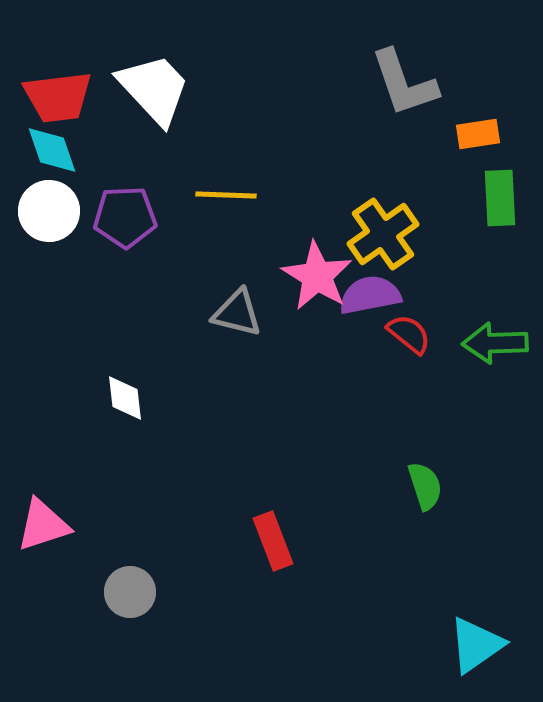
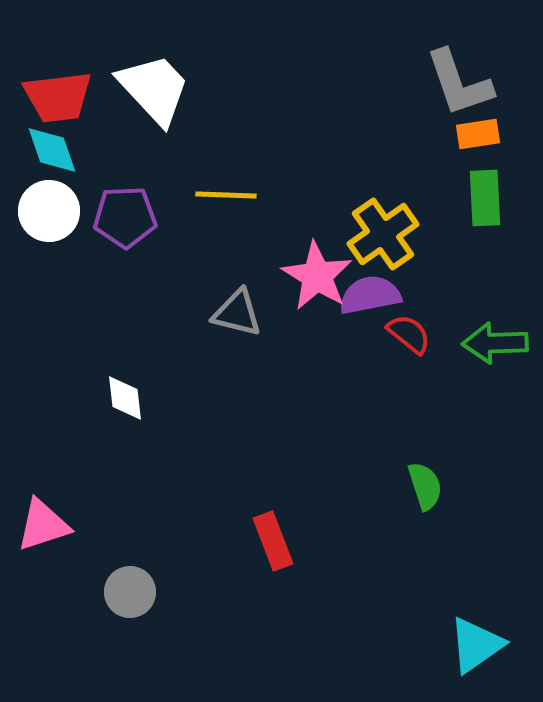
gray L-shape: moved 55 px right
green rectangle: moved 15 px left
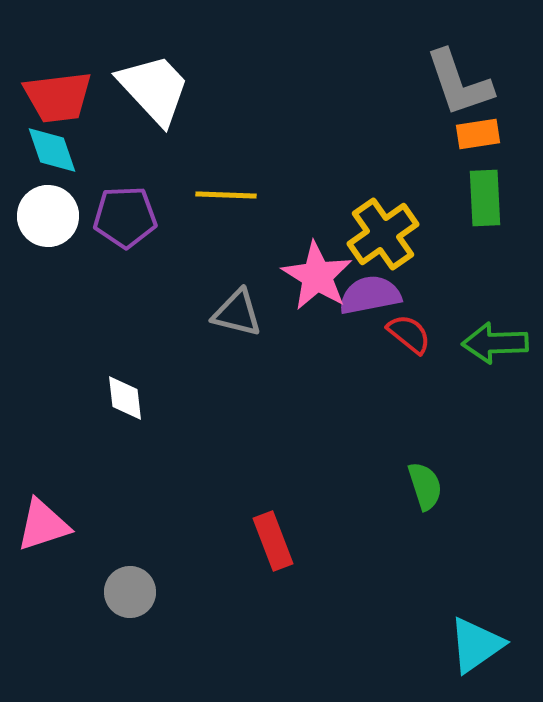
white circle: moved 1 px left, 5 px down
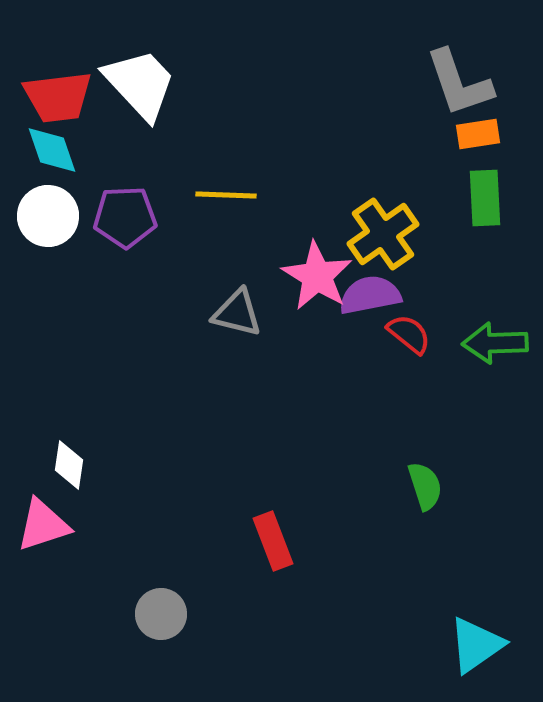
white trapezoid: moved 14 px left, 5 px up
white diamond: moved 56 px left, 67 px down; rotated 15 degrees clockwise
gray circle: moved 31 px right, 22 px down
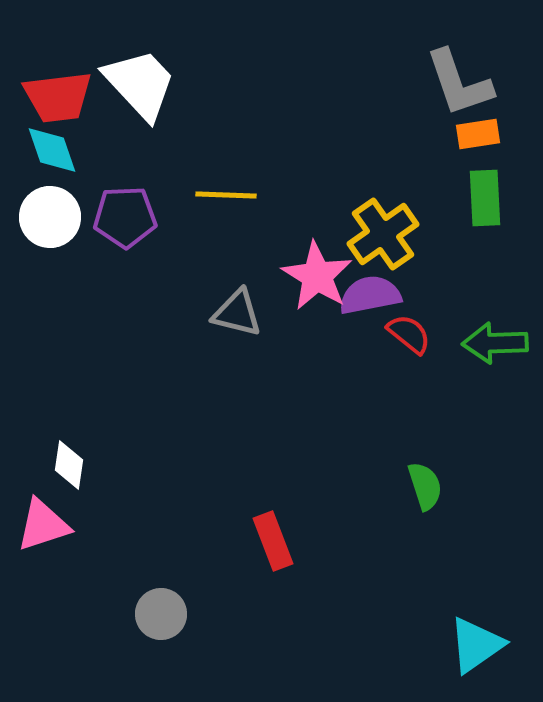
white circle: moved 2 px right, 1 px down
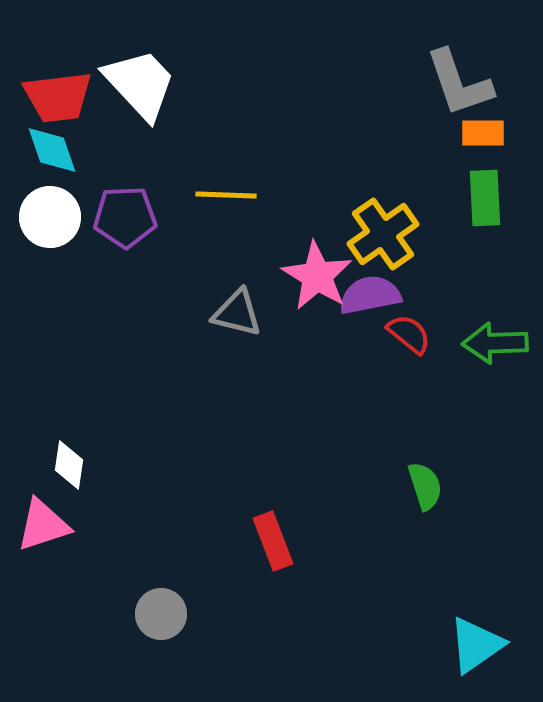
orange rectangle: moved 5 px right, 1 px up; rotated 9 degrees clockwise
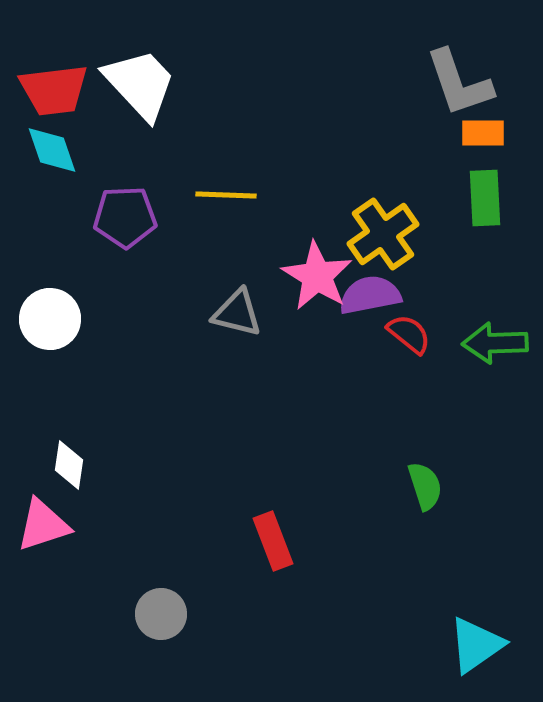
red trapezoid: moved 4 px left, 7 px up
white circle: moved 102 px down
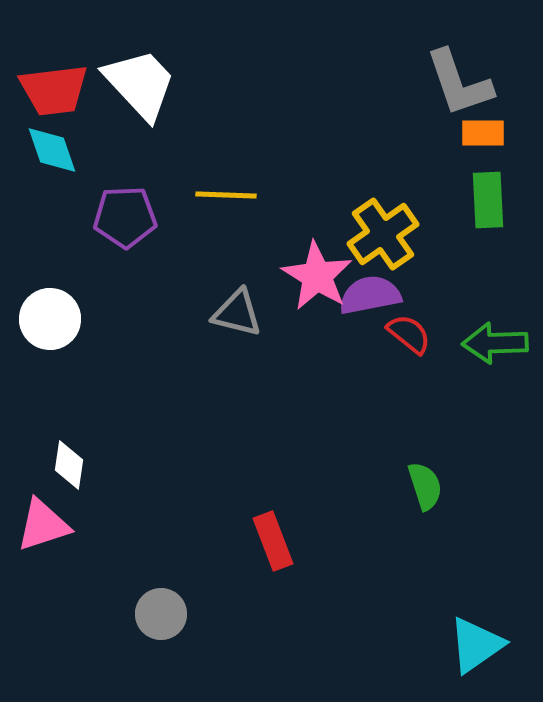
green rectangle: moved 3 px right, 2 px down
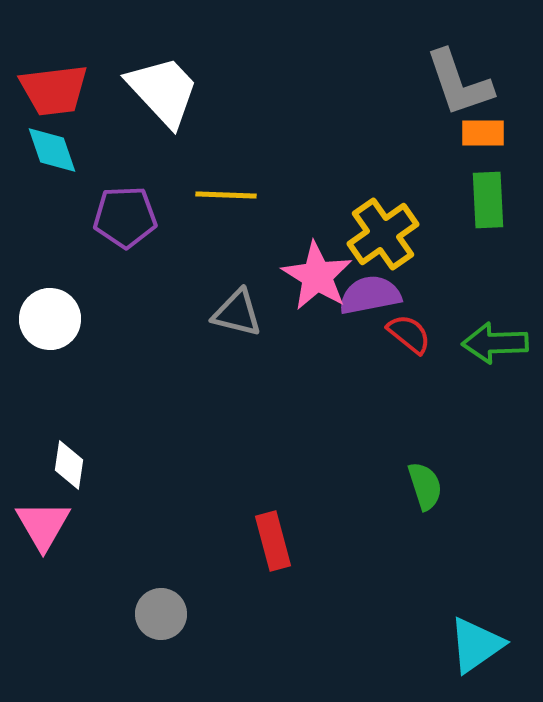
white trapezoid: moved 23 px right, 7 px down
pink triangle: rotated 42 degrees counterclockwise
red rectangle: rotated 6 degrees clockwise
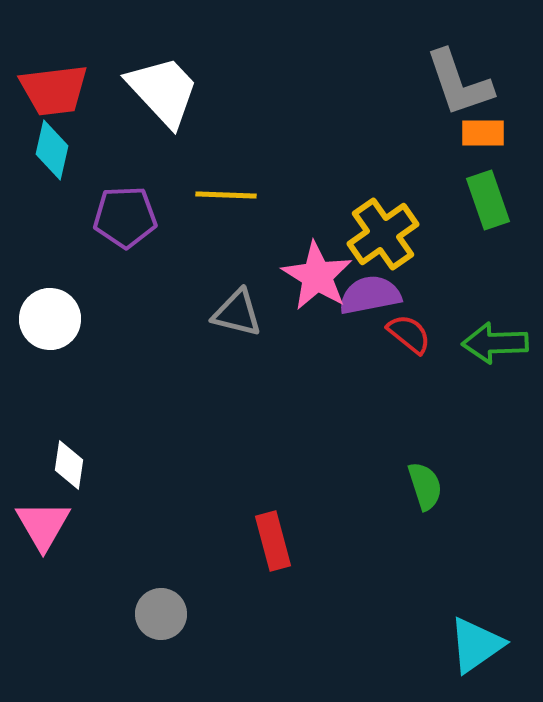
cyan diamond: rotated 32 degrees clockwise
green rectangle: rotated 16 degrees counterclockwise
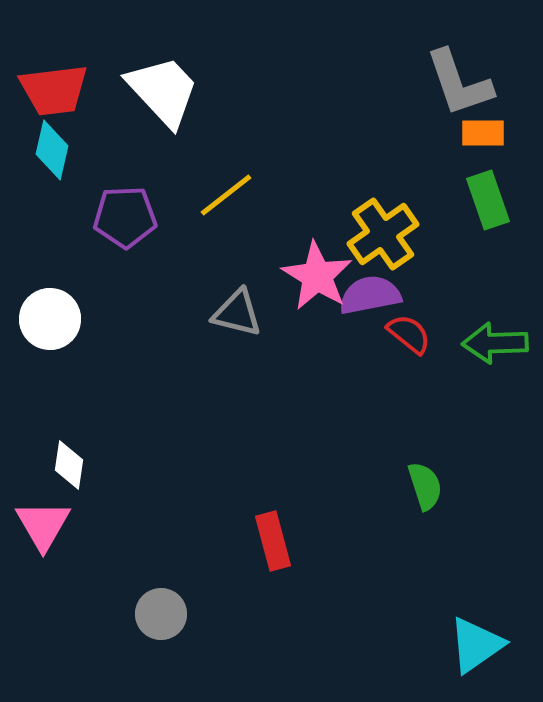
yellow line: rotated 40 degrees counterclockwise
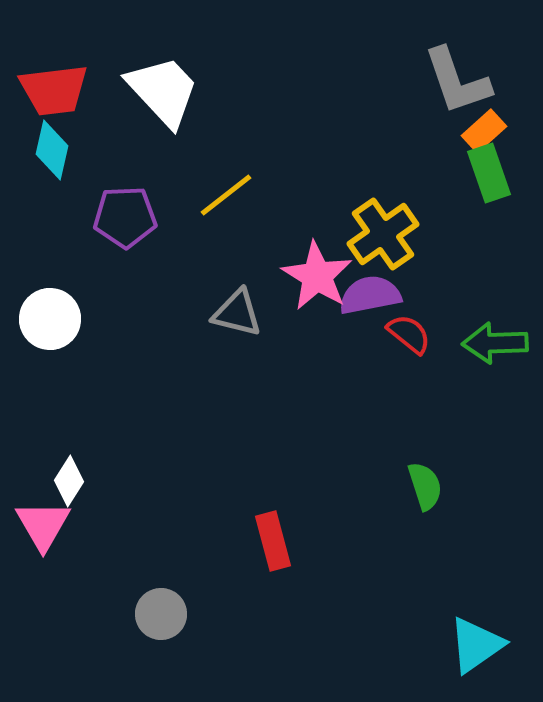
gray L-shape: moved 2 px left, 2 px up
orange rectangle: moved 1 px right, 2 px up; rotated 42 degrees counterclockwise
green rectangle: moved 1 px right, 27 px up
white diamond: moved 16 px down; rotated 24 degrees clockwise
